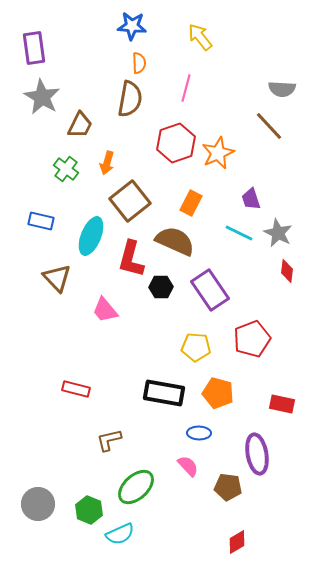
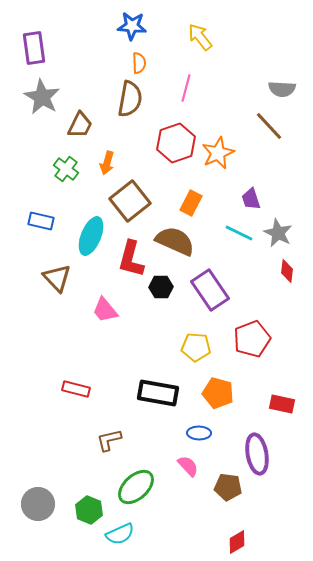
black rectangle at (164, 393): moved 6 px left
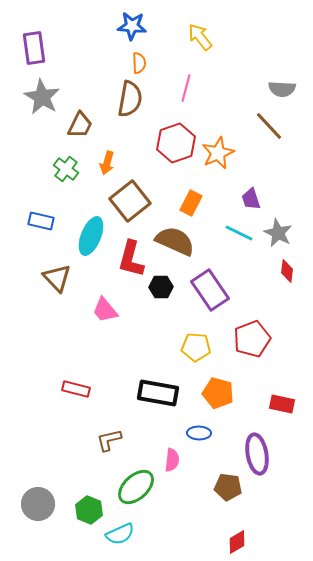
pink semicircle at (188, 466): moved 16 px left, 6 px up; rotated 50 degrees clockwise
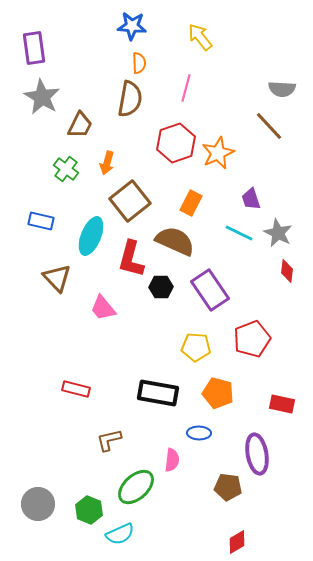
pink trapezoid at (105, 310): moved 2 px left, 2 px up
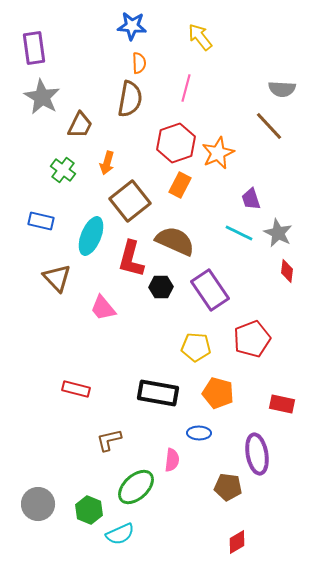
green cross at (66, 169): moved 3 px left, 1 px down
orange rectangle at (191, 203): moved 11 px left, 18 px up
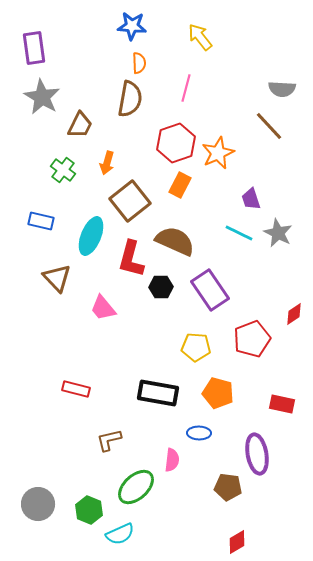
red diamond at (287, 271): moved 7 px right, 43 px down; rotated 50 degrees clockwise
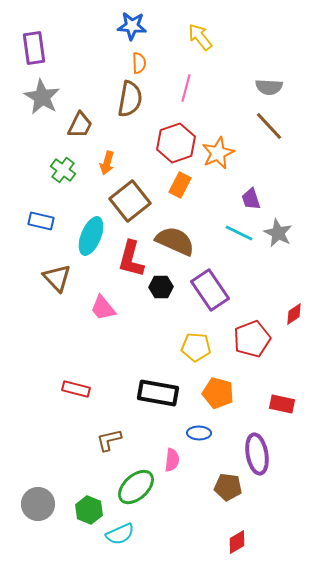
gray semicircle at (282, 89): moved 13 px left, 2 px up
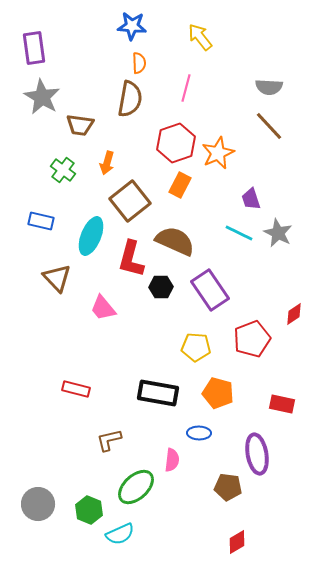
brown trapezoid at (80, 125): rotated 72 degrees clockwise
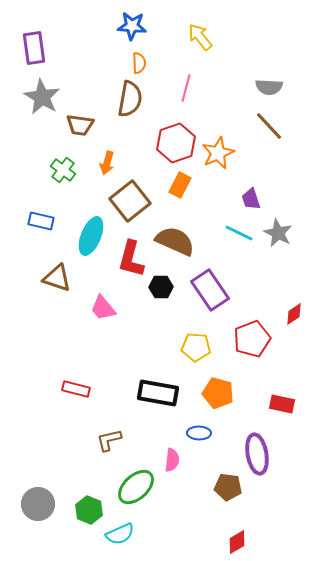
brown triangle at (57, 278): rotated 28 degrees counterclockwise
